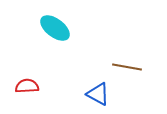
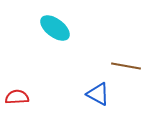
brown line: moved 1 px left, 1 px up
red semicircle: moved 10 px left, 11 px down
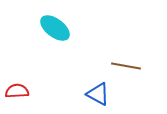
red semicircle: moved 6 px up
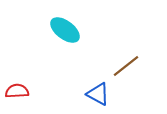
cyan ellipse: moved 10 px right, 2 px down
brown line: rotated 48 degrees counterclockwise
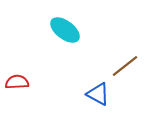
brown line: moved 1 px left
red semicircle: moved 9 px up
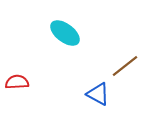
cyan ellipse: moved 3 px down
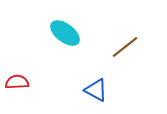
brown line: moved 19 px up
blue triangle: moved 2 px left, 4 px up
